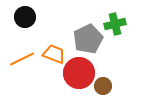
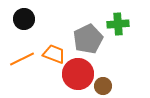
black circle: moved 1 px left, 2 px down
green cross: moved 3 px right; rotated 10 degrees clockwise
red circle: moved 1 px left, 1 px down
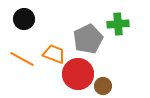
orange line: rotated 55 degrees clockwise
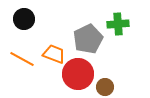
brown circle: moved 2 px right, 1 px down
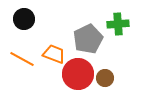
brown circle: moved 9 px up
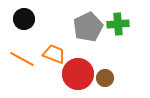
gray pentagon: moved 12 px up
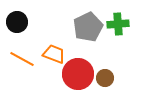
black circle: moved 7 px left, 3 px down
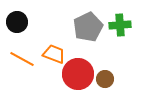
green cross: moved 2 px right, 1 px down
brown circle: moved 1 px down
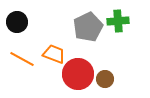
green cross: moved 2 px left, 4 px up
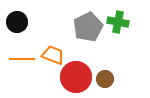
green cross: moved 1 px down; rotated 15 degrees clockwise
orange trapezoid: moved 1 px left, 1 px down
orange line: rotated 30 degrees counterclockwise
red circle: moved 2 px left, 3 px down
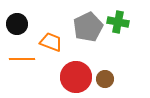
black circle: moved 2 px down
orange trapezoid: moved 2 px left, 13 px up
